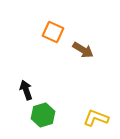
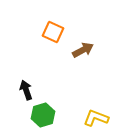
brown arrow: rotated 60 degrees counterclockwise
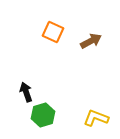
brown arrow: moved 8 px right, 9 px up
black arrow: moved 2 px down
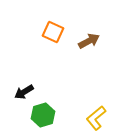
brown arrow: moved 2 px left
black arrow: moved 2 px left; rotated 102 degrees counterclockwise
yellow L-shape: rotated 60 degrees counterclockwise
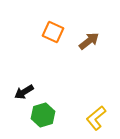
brown arrow: rotated 10 degrees counterclockwise
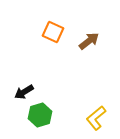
green hexagon: moved 3 px left
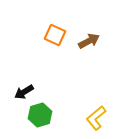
orange square: moved 2 px right, 3 px down
brown arrow: rotated 10 degrees clockwise
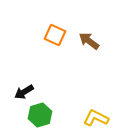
brown arrow: rotated 115 degrees counterclockwise
yellow L-shape: rotated 65 degrees clockwise
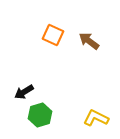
orange square: moved 2 px left
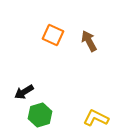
brown arrow: rotated 25 degrees clockwise
